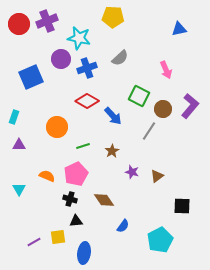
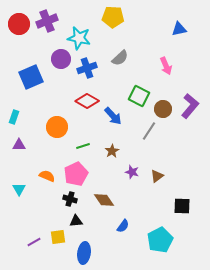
pink arrow: moved 4 px up
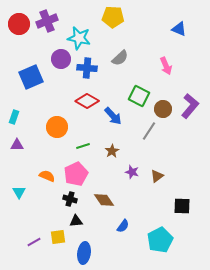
blue triangle: rotated 35 degrees clockwise
blue cross: rotated 24 degrees clockwise
purple triangle: moved 2 px left
cyan triangle: moved 3 px down
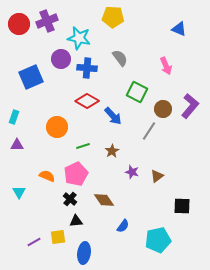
gray semicircle: rotated 84 degrees counterclockwise
green square: moved 2 px left, 4 px up
black cross: rotated 24 degrees clockwise
cyan pentagon: moved 2 px left; rotated 15 degrees clockwise
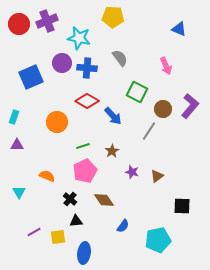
purple circle: moved 1 px right, 4 px down
orange circle: moved 5 px up
pink pentagon: moved 9 px right, 3 px up
purple line: moved 10 px up
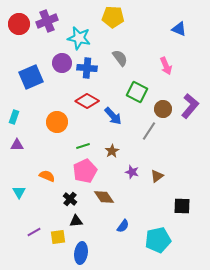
brown diamond: moved 3 px up
blue ellipse: moved 3 px left
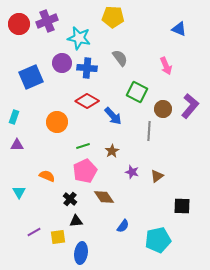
gray line: rotated 30 degrees counterclockwise
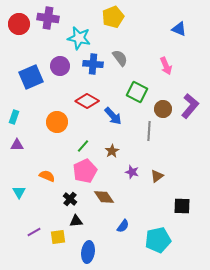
yellow pentagon: rotated 25 degrees counterclockwise
purple cross: moved 1 px right, 3 px up; rotated 30 degrees clockwise
purple circle: moved 2 px left, 3 px down
blue cross: moved 6 px right, 4 px up
green line: rotated 32 degrees counterclockwise
blue ellipse: moved 7 px right, 1 px up
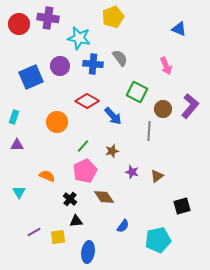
brown star: rotated 16 degrees clockwise
black square: rotated 18 degrees counterclockwise
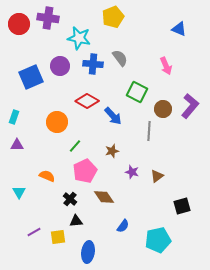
green line: moved 8 px left
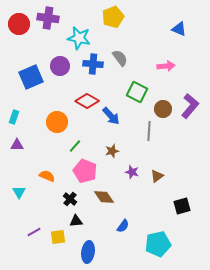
pink arrow: rotated 72 degrees counterclockwise
blue arrow: moved 2 px left
pink pentagon: rotated 25 degrees counterclockwise
cyan pentagon: moved 4 px down
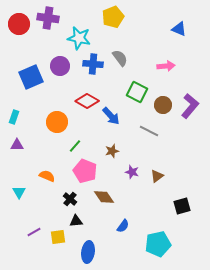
brown circle: moved 4 px up
gray line: rotated 66 degrees counterclockwise
